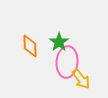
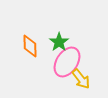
pink ellipse: rotated 28 degrees clockwise
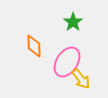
green star: moved 14 px right, 20 px up
orange diamond: moved 4 px right
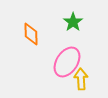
orange diamond: moved 3 px left, 12 px up
yellow arrow: rotated 145 degrees counterclockwise
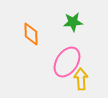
green star: rotated 30 degrees clockwise
